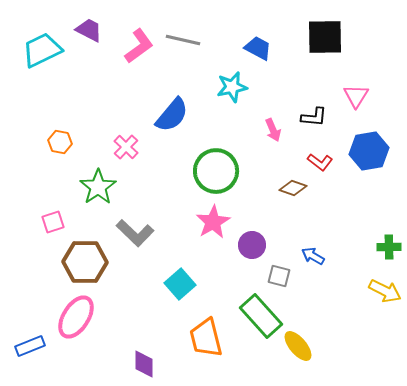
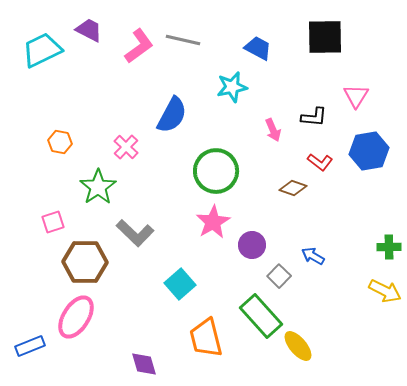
blue semicircle: rotated 12 degrees counterclockwise
gray square: rotated 30 degrees clockwise
purple diamond: rotated 16 degrees counterclockwise
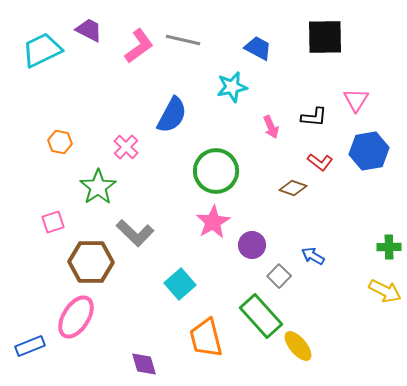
pink triangle: moved 4 px down
pink arrow: moved 2 px left, 3 px up
brown hexagon: moved 6 px right
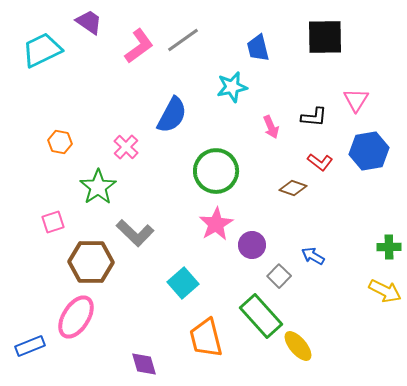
purple trapezoid: moved 8 px up; rotated 8 degrees clockwise
gray line: rotated 48 degrees counterclockwise
blue trapezoid: rotated 132 degrees counterclockwise
pink star: moved 3 px right, 2 px down
cyan square: moved 3 px right, 1 px up
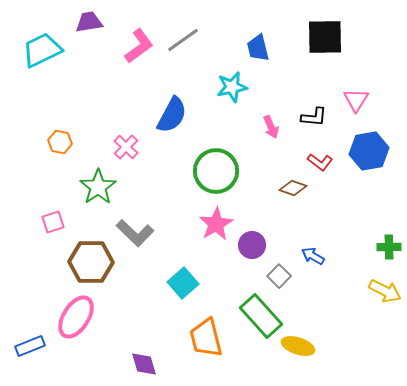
purple trapezoid: rotated 44 degrees counterclockwise
yellow ellipse: rotated 32 degrees counterclockwise
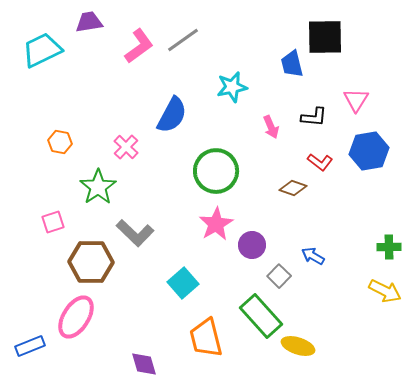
blue trapezoid: moved 34 px right, 16 px down
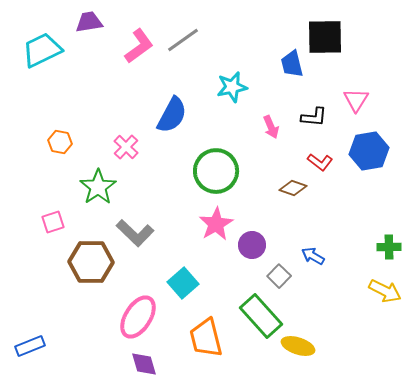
pink ellipse: moved 62 px right
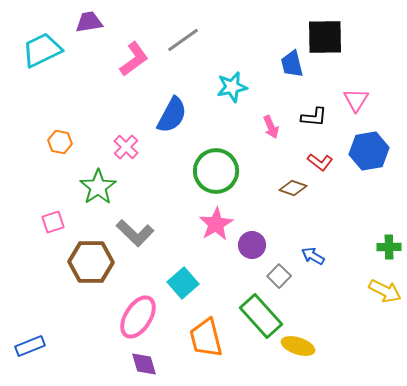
pink L-shape: moved 5 px left, 13 px down
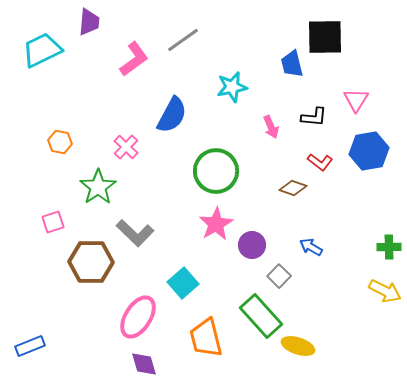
purple trapezoid: rotated 104 degrees clockwise
blue arrow: moved 2 px left, 9 px up
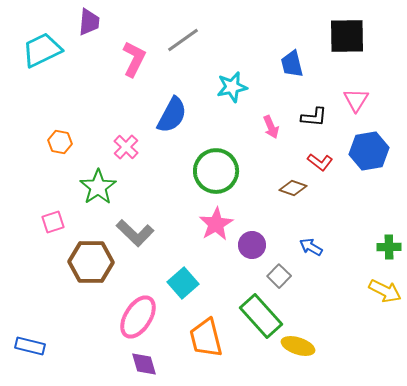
black square: moved 22 px right, 1 px up
pink L-shape: rotated 27 degrees counterclockwise
blue rectangle: rotated 36 degrees clockwise
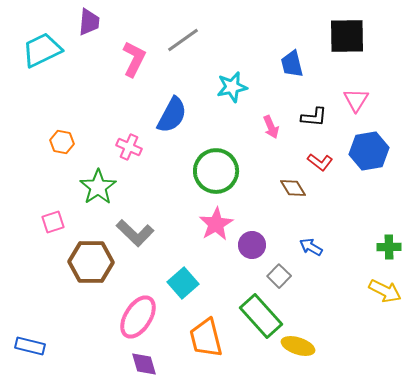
orange hexagon: moved 2 px right
pink cross: moved 3 px right; rotated 20 degrees counterclockwise
brown diamond: rotated 40 degrees clockwise
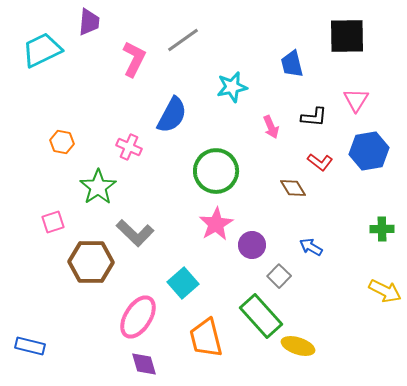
green cross: moved 7 px left, 18 px up
